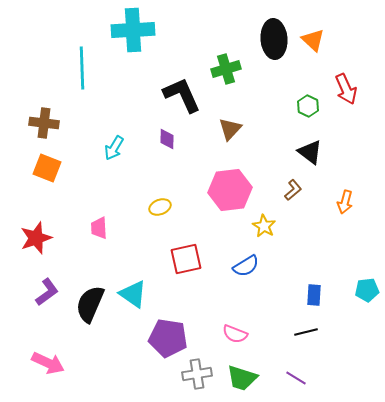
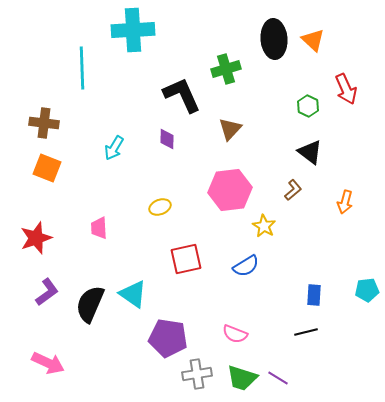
purple line: moved 18 px left
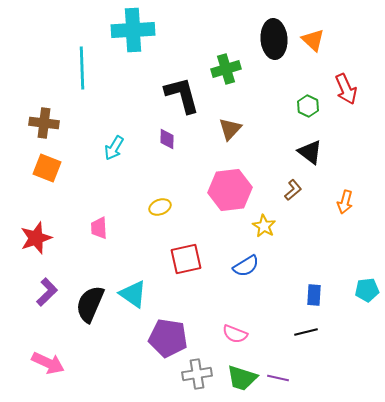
black L-shape: rotated 9 degrees clockwise
purple L-shape: rotated 8 degrees counterclockwise
purple line: rotated 20 degrees counterclockwise
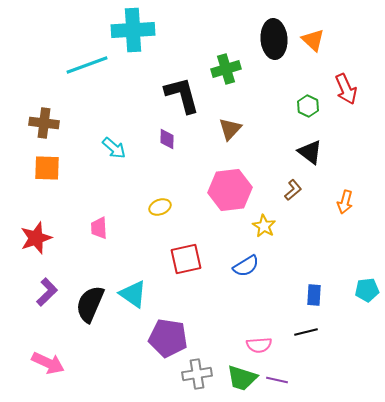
cyan line: moved 5 px right, 3 px up; rotated 72 degrees clockwise
cyan arrow: rotated 80 degrees counterclockwise
orange square: rotated 20 degrees counterclockwise
pink semicircle: moved 24 px right, 11 px down; rotated 25 degrees counterclockwise
purple line: moved 1 px left, 2 px down
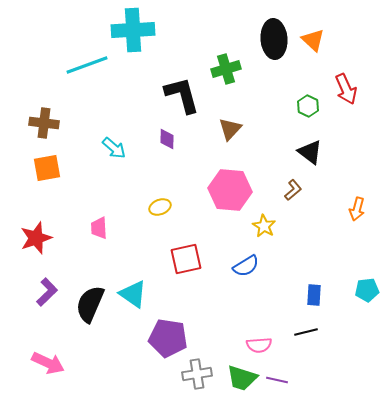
orange square: rotated 12 degrees counterclockwise
pink hexagon: rotated 12 degrees clockwise
orange arrow: moved 12 px right, 7 px down
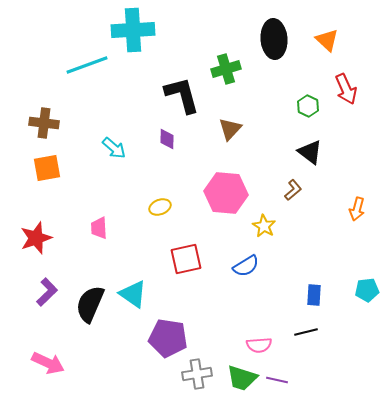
orange triangle: moved 14 px right
pink hexagon: moved 4 px left, 3 px down
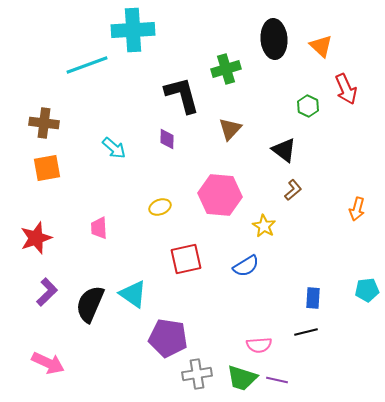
orange triangle: moved 6 px left, 6 px down
black triangle: moved 26 px left, 2 px up
pink hexagon: moved 6 px left, 2 px down
blue rectangle: moved 1 px left, 3 px down
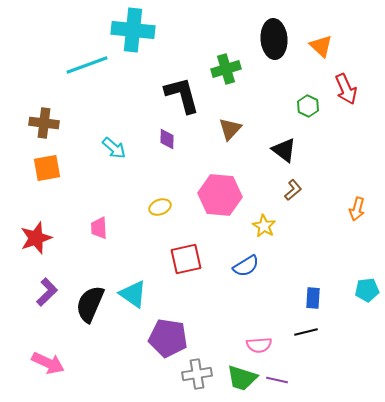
cyan cross: rotated 9 degrees clockwise
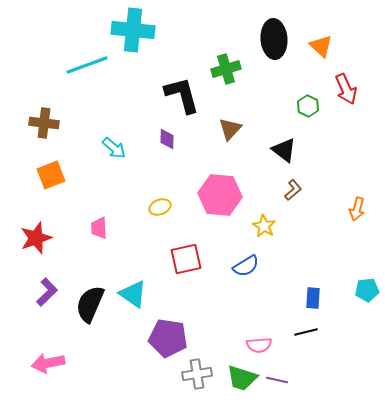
orange square: moved 4 px right, 7 px down; rotated 12 degrees counterclockwise
pink arrow: rotated 144 degrees clockwise
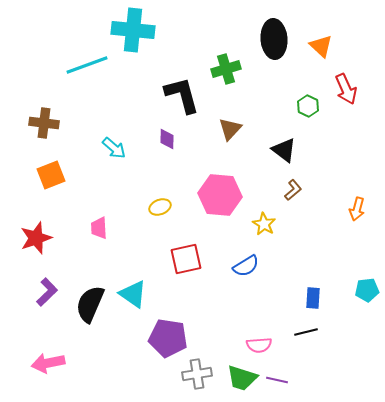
yellow star: moved 2 px up
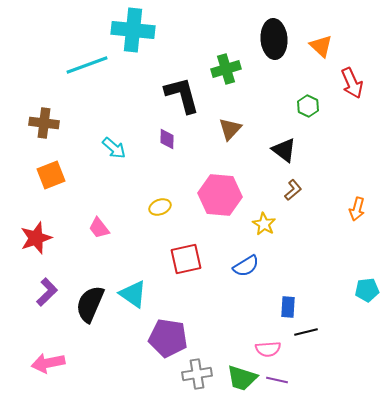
red arrow: moved 6 px right, 6 px up
pink trapezoid: rotated 35 degrees counterclockwise
blue rectangle: moved 25 px left, 9 px down
pink semicircle: moved 9 px right, 4 px down
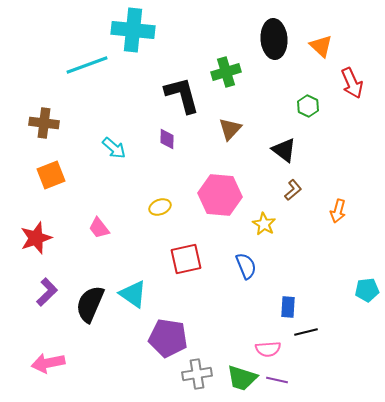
green cross: moved 3 px down
orange arrow: moved 19 px left, 2 px down
blue semicircle: rotated 80 degrees counterclockwise
